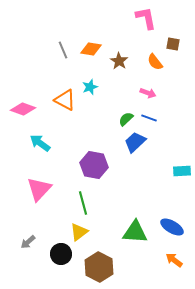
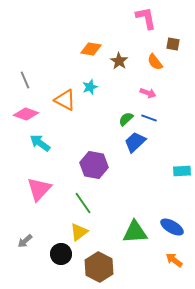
gray line: moved 38 px left, 30 px down
pink diamond: moved 3 px right, 5 px down
green line: rotated 20 degrees counterclockwise
green triangle: rotated 8 degrees counterclockwise
gray arrow: moved 3 px left, 1 px up
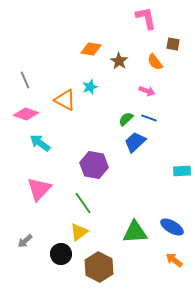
pink arrow: moved 1 px left, 2 px up
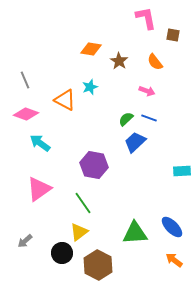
brown square: moved 9 px up
pink triangle: rotated 12 degrees clockwise
blue ellipse: rotated 15 degrees clockwise
green triangle: moved 1 px down
black circle: moved 1 px right, 1 px up
brown hexagon: moved 1 px left, 2 px up
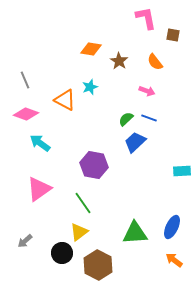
blue ellipse: rotated 70 degrees clockwise
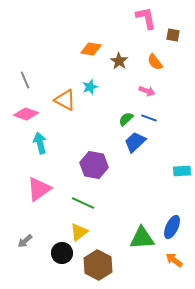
cyan arrow: rotated 40 degrees clockwise
green line: rotated 30 degrees counterclockwise
green triangle: moved 7 px right, 5 px down
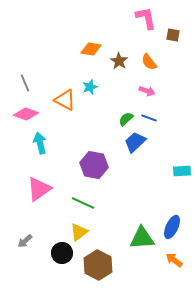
orange semicircle: moved 6 px left
gray line: moved 3 px down
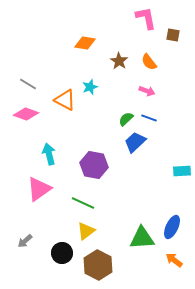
orange diamond: moved 6 px left, 6 px up
gray line: moved 3 px right, 1 px down; rotated 36 degrees counterclockwise
cyan arrow: moved 9 px right, 11 px down
yellow triangle: moved 7 px right, 1 px up
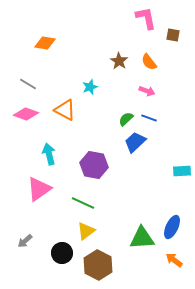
orange diamond: moved 40 px left
orange triangle: moved 10 px down
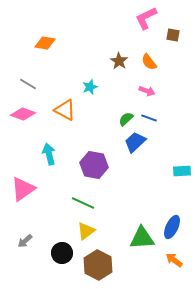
pink L-shape: rotated 105 degrees counterclockwise
pink diamond: moved 3 px left
pink triangle: moved 16 px left
